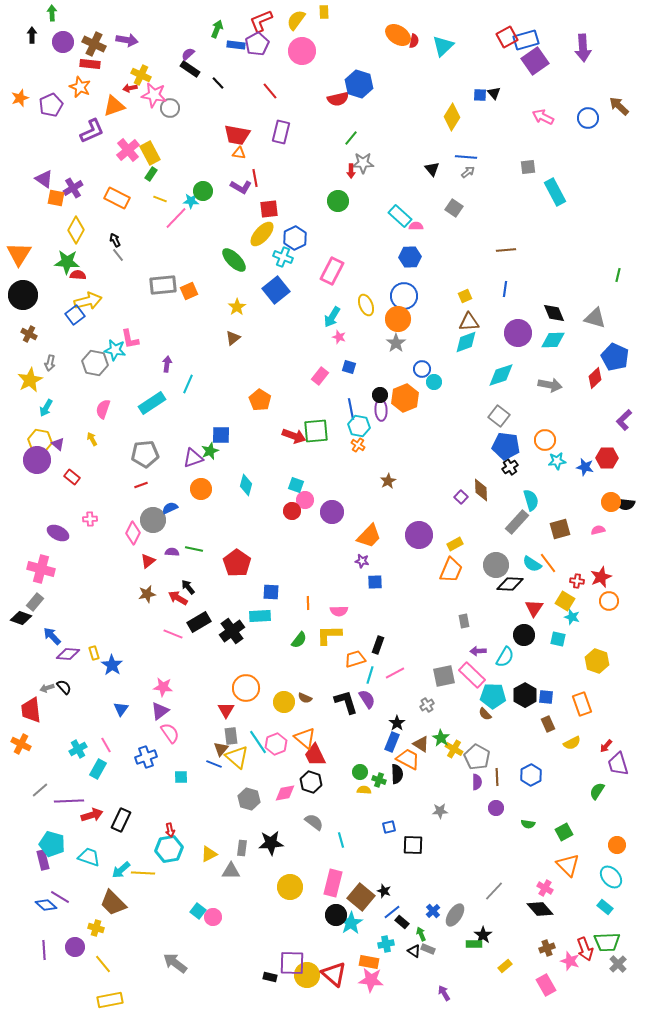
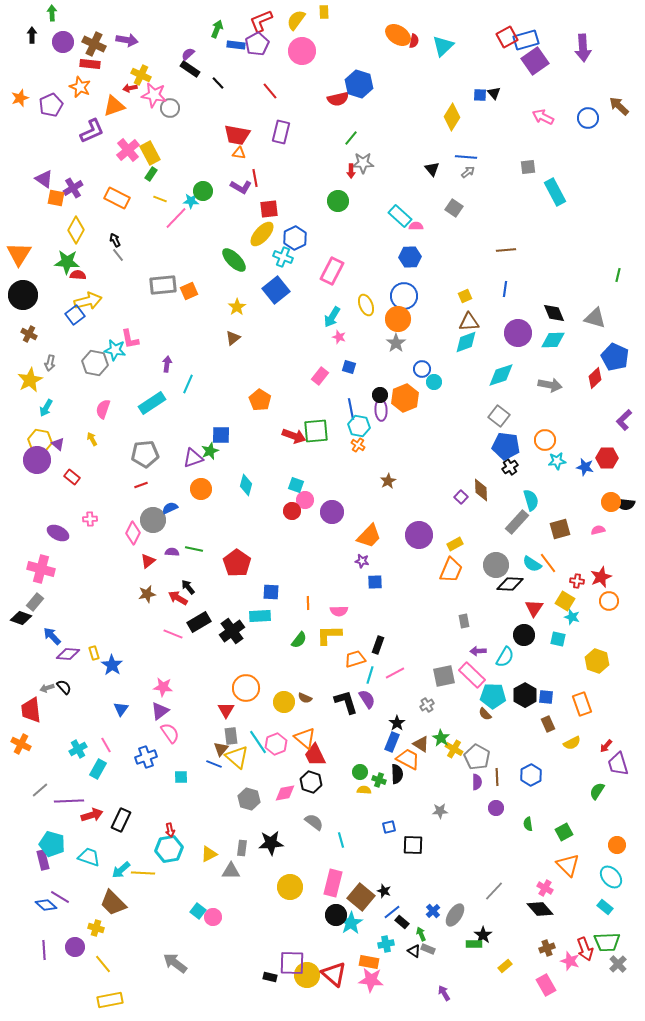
green semicircle at (528, 824): rotated 72 degrees clockwise
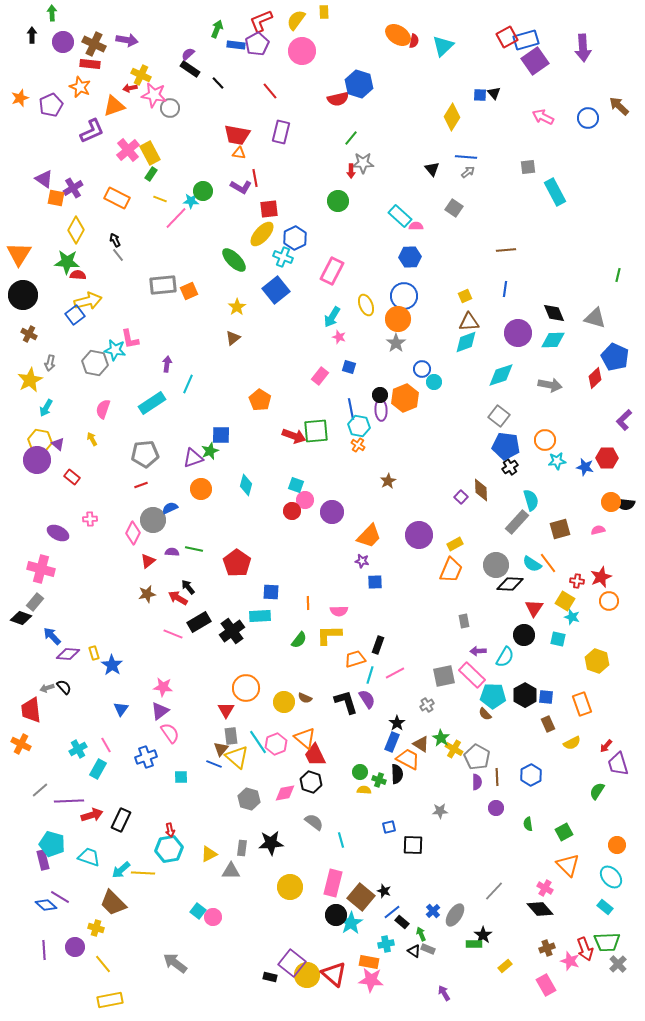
purple square at (292, 963): rotated 36 degrees clockwise
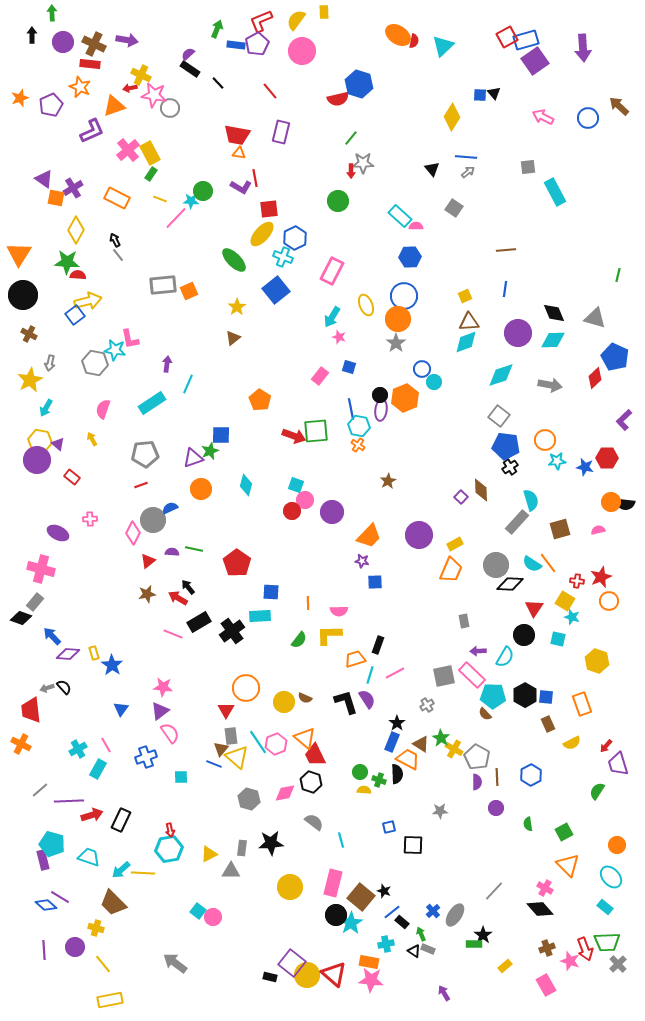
purple ellipse at (381, 410): rotated 10 degrees clockwise
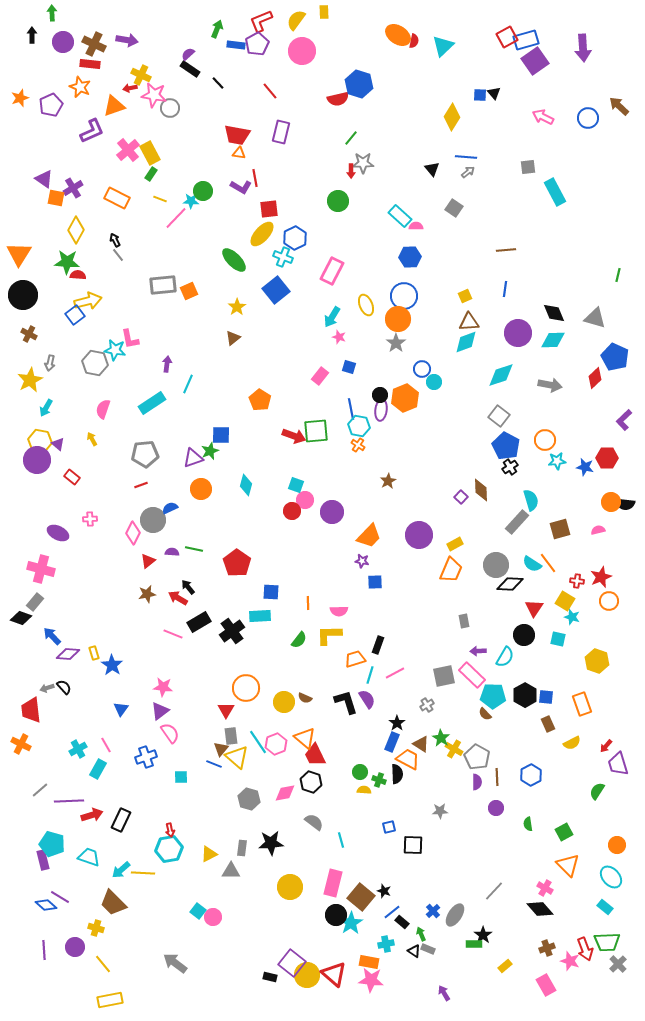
blue pentagon at (506, 446): rotated 20 degrees clockwise
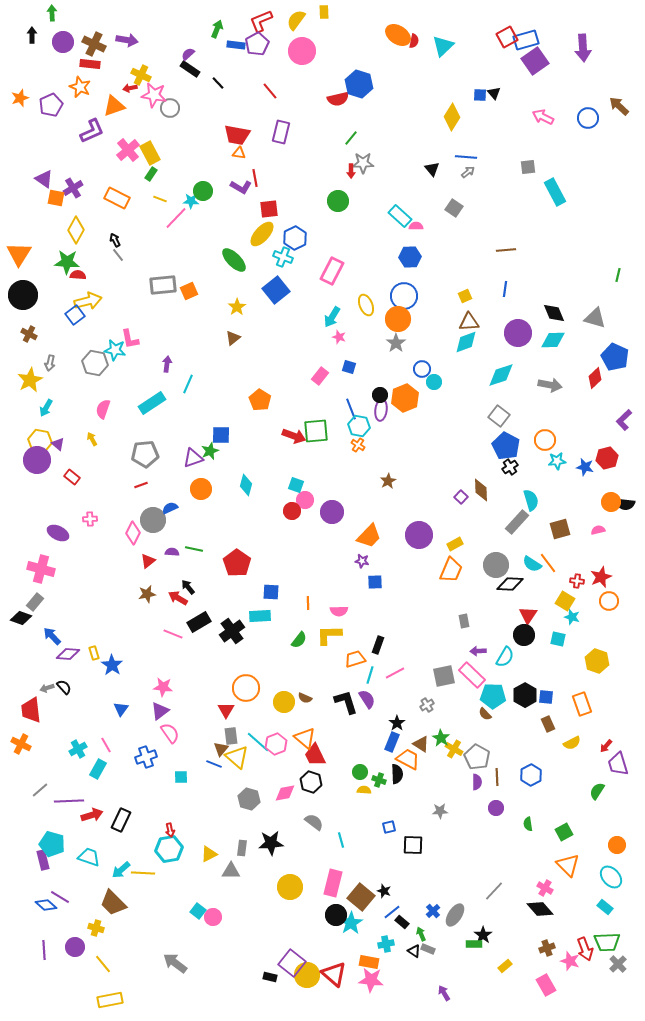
blue line at (351, 409): rotated 10 degrees counterclockwise
red hexagon at (607, 458): rotated 15 degrees counterclockwise
red triangle at (534, 608): moved 6 px left, 7 px down
cyan line at (258, 742): rotated 15 degrees counterclockwise
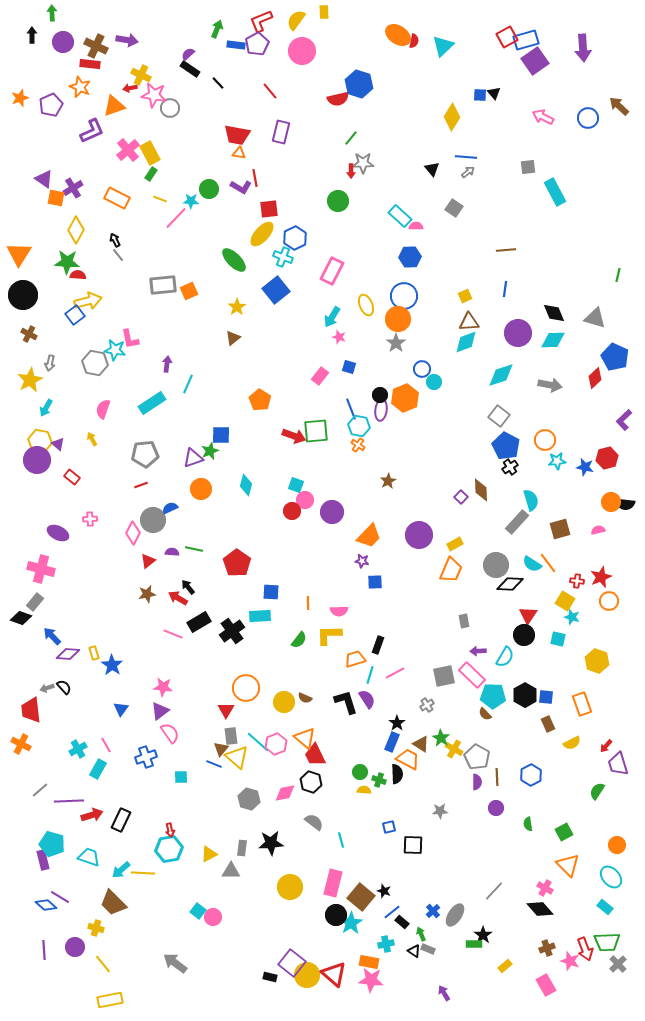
brown cross at (94, 44): moved 2 px right, 2 px down
green circle at (203, 191): moved 6 px right, 2 px up
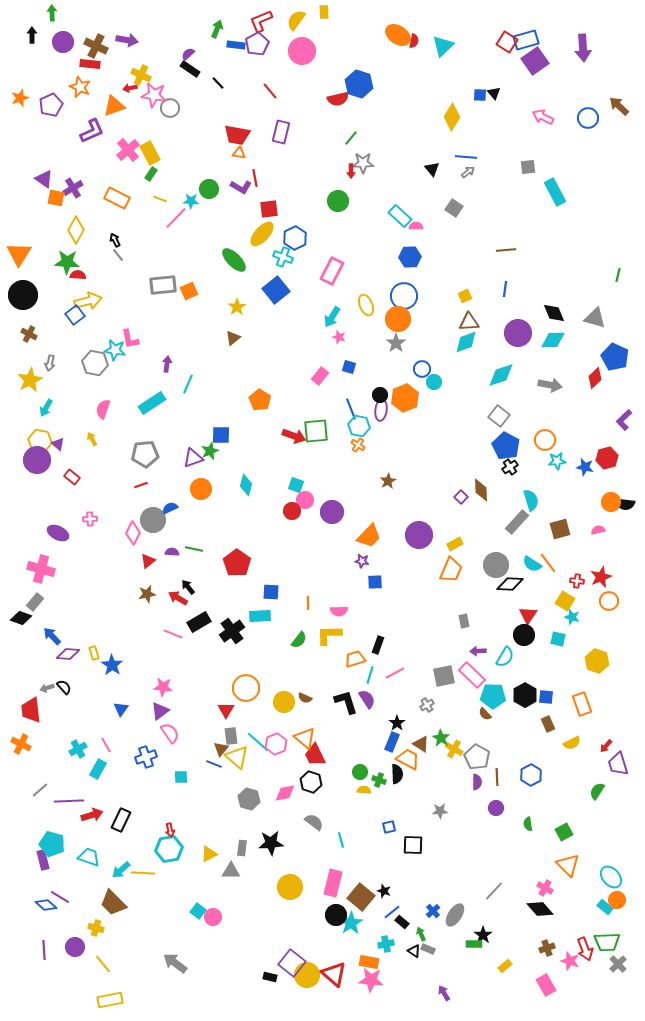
red square at (507, 37): moved 5 px down; rotated 30 degrees counterclockwise
orange circle at (617, 845): moved 55 px down
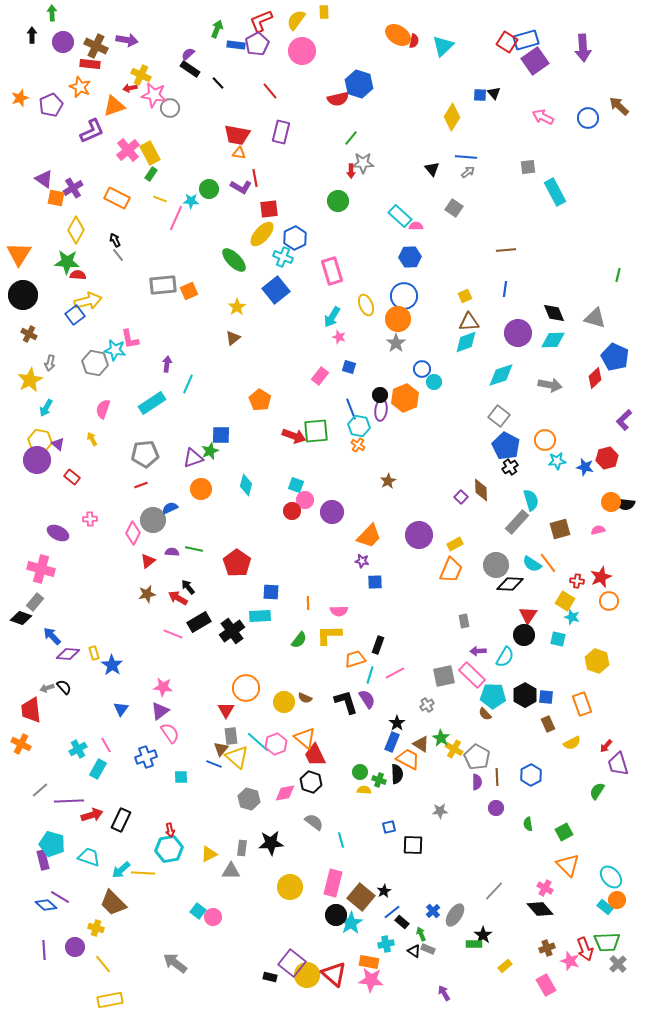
pink line at (176, 218): rotated 20 degrees counterclockwise
pink rectangle at (332, 271): rotated 44 degrees counterclockwise
black star at (384, 891): rotated 24 degrees clockwise
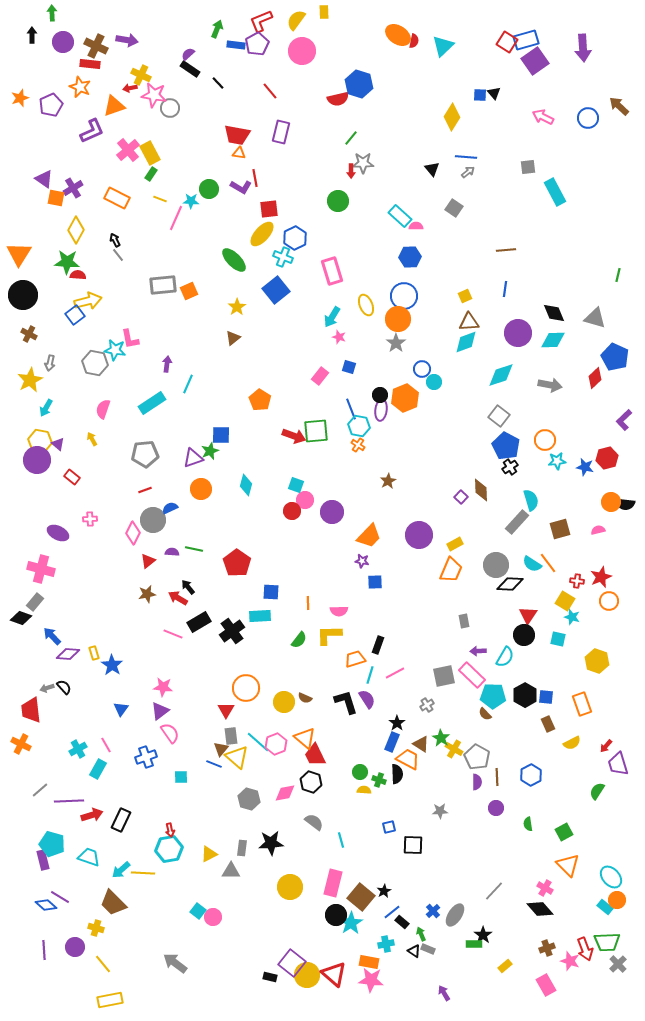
red line at (141, 485): moved 4 px right, 5 px down
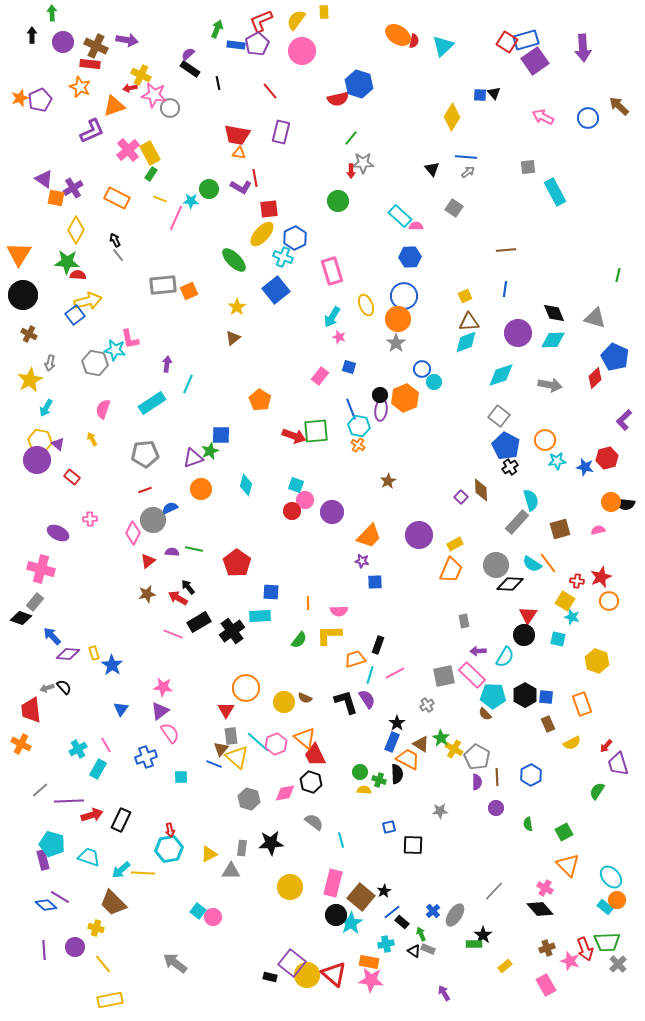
black line at (218, 83): rotated 32 degrees clockwise
purple pentagon at (51, 105): moved 11 px left, 5 px up
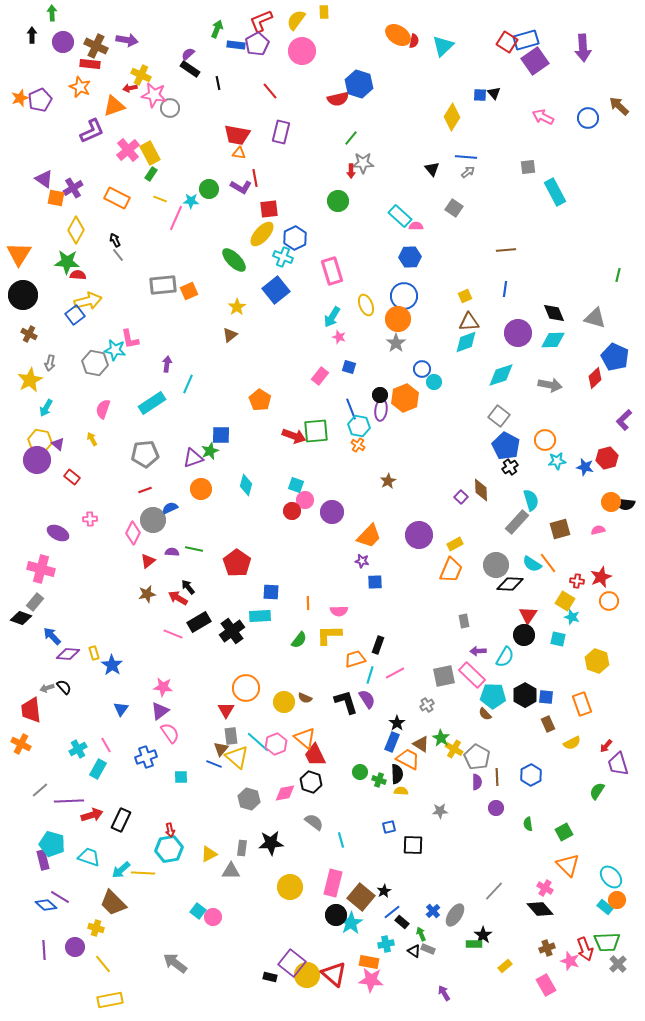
brown triangle at (233, 338): moved 3 px left, 3 px up
yellow semicircle at (364, 790): moved 37 px right, 1 px down
